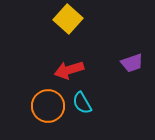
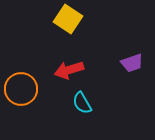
yellow square: rotated 8 degrees counterclockwise
orange circle: moved 27 px left, 17 px up
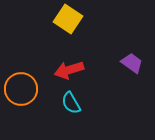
purple trapezoid: rotated 125 degrees counterclockwise
cyan semicircle: moved 11 px left
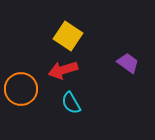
yellow square: moved 17 px down
purple trapezoid: moved 4 px left
red arrow: moved 6 px left
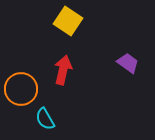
yellow square: moved 15 px up
red arrow: rotated 120 degrees clockwise
cyan semicircle: moved 26 px left, 16 px down
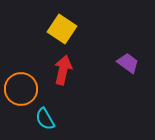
yellow square: moved 6 px left, 8 px down
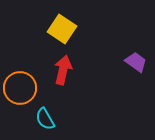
purple trapezoid: moved 8 px right, 1 px up
orange circle: moved 1 px left, 1 px up
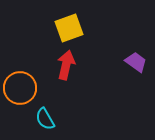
yellow square: moved 7 px right, 1 px up; rotated 36 degrees clockwise
red arrow: moved 3 px right, 5 px up
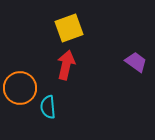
cyan semicircle: moved 3 px right, 12 px up; rotated 25 degrees clockwise
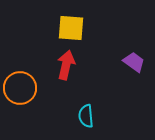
yellow square: moved 2 px right; rotated 24 degrees clockwise
purple trapezoid: moved 2 px left
cyan semicircle: moved 38 px right, 9 px down
